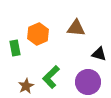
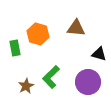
orange hexagon: rotated 20 degrees counterclockwise
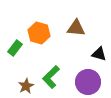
orange hexagon: moved 1 px right, 1 px up
green rectangle: rotated 49 degrees clockwise
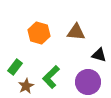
brown triangle: moved 4 px down
green rectangle: moved 19 px down
black triangle: moved 1 px down
